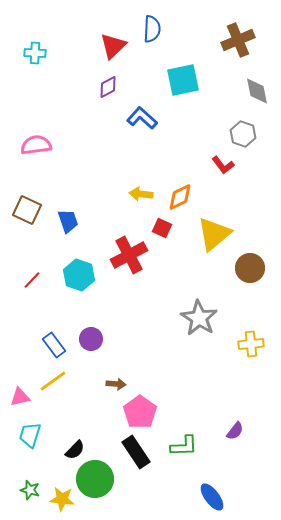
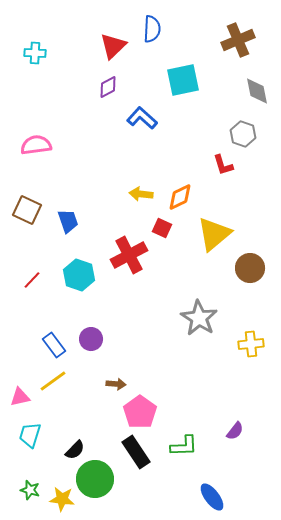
red L-shape: rotated 20 degrees clockwise
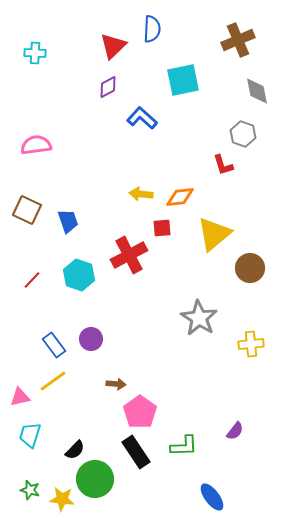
orange diamond: rotated 20 degrees clockwise
red square: rotated 30 degrees counterclockwise
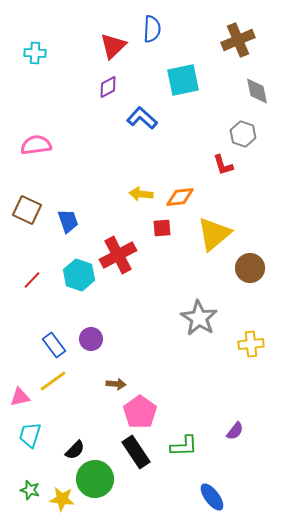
red cross: moved 11 px left
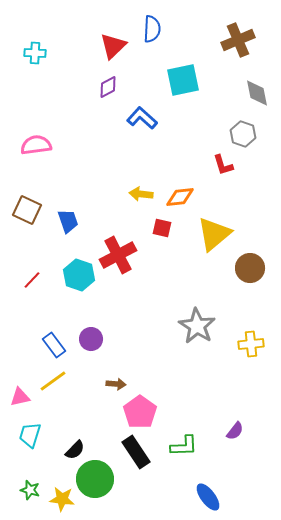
gray diamond: moved 2 px down
red square: rotated 18 degrees clockwise
gray star: moved 2 px left, 8 px down
blue ellipse: moved 4 px left
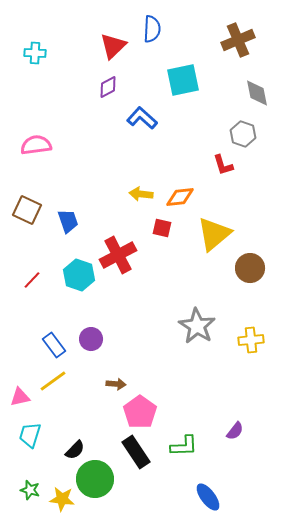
yellow cross: moved 4 px up
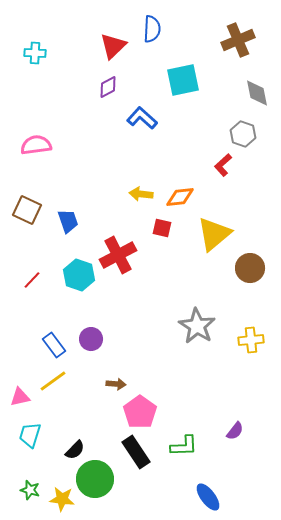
red L-shape: rotated 65 degrees clockwise
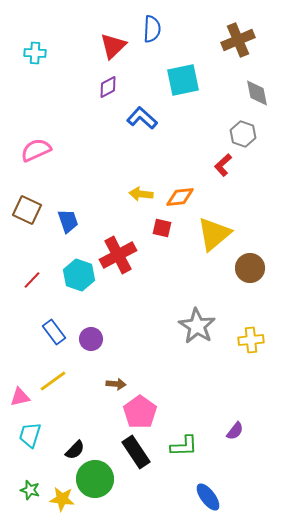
pink semicircle: moved 5 px down; rotated 16 degrees counterclockwise
blue rectangle: moved 13 px up
